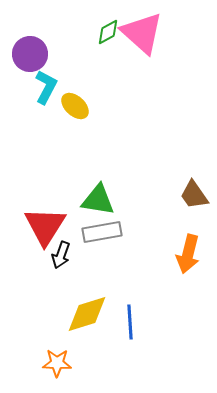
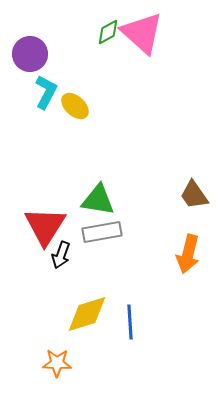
cyan L-shape: moved 5 px down
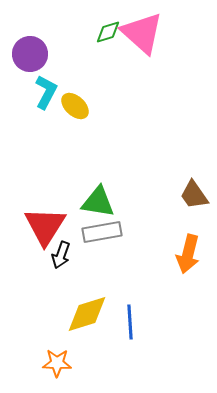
green diamond: rotated 12 degrees clockwise
green triangle: moved 2 px down
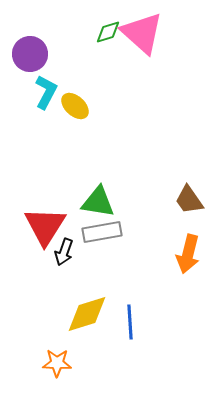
brown trapezoid: moved 5 px left, 5 px down
black arrow: moved 3 px right, 3 px up
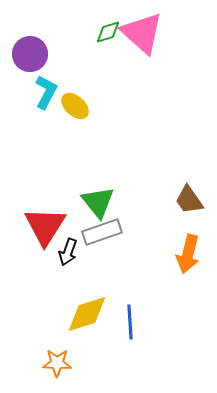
green triangle: rotated 42 degrees clockwise
gray rectangle: rotated 9 degrees counterclockwise
black arrow: moved 4 px right
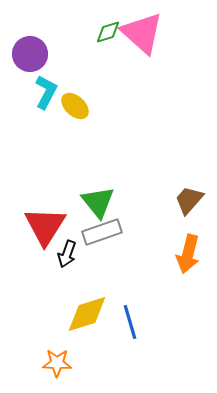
brown trapezoid: rotated 76 degrees clockwise
black arrow: moved 1 px left, 2 px down
blue line: rotated 12 degrees counterclockwise
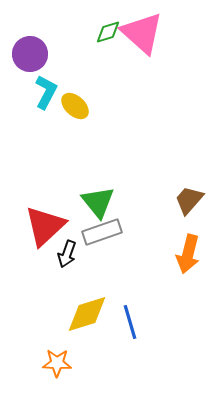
red triangle: rotated 15 degrees clockwise
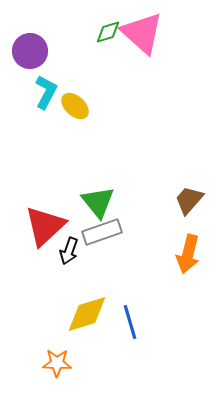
purple circle: moved 3 px up
black arrow: moved 2 px right, 3 px up
